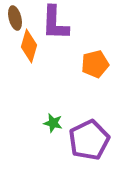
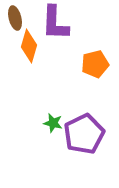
purple pentagon: moved 5 px left, 6 px up
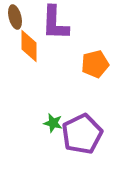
brown ellipse: moved 1 px up
orange diamond: rotated 16 degrees counterclockwise
purple pentagon: moved 2 px left
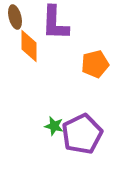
green star: moved 1 px right, 3 px down
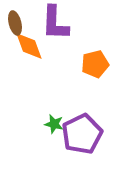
brown ellipse: moved 6 px down
orange diamond: rotated 20 degrees counterclockwise
green star: moved 2 px up
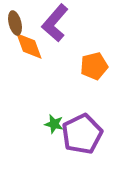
purple L-shape: rotated 39 degrees clockwise
orange pentagon: moved 1 px left, 2 px down
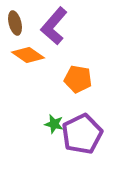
purple L-shape: moved 1 px left, 3 px down
orange diamond: moved 1 px left, 9 px down; rotated 36 degrees counterclockwise
orange pentagon: moved 16 px left, 13 px down; rotated 24 degrees clockwise
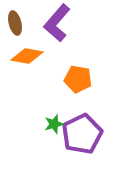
purple L-shape: moved 3 px right, 3 px up
orange diamond: moved 1 px left, 1 px down; rotated 24 degrees counterclockwise
green star: rotated 30 degrees counterclockwise
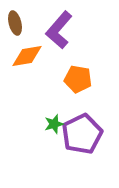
purple L-shape: moved 2 px right, 7 px down
orange diamond: rotated 20 degrees counterclockwise
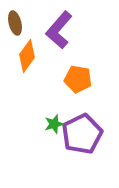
orange diamond: rotated 44 degrees counterclockwise
